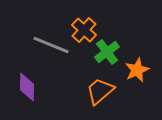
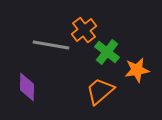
orange cross: rotated 10 degrees clockwise
gray line: rotated 12 degrees counterclockwise
green cross: rotated 15 degrees counterclockwise
orange star: rotated 15 degrees clockwise
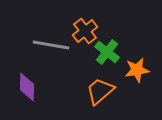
orange cross: moved 1 px right, 1 px down
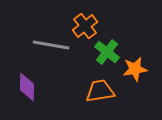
orange cross: moved 5 px up
orange star: moved 2 px left, 1 px up
orange trapezoid: rotated 32 degrees clockwise
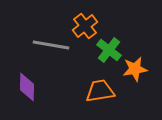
green cross: moved 2 px right, 2 px up
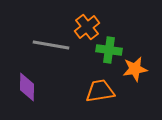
orange cross: moved 2 px right, 1 px down
green cross: rotated 30 degrees counterclockwise
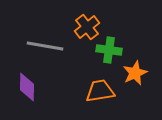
gray line: moved 6 px left, 1 px down
orange star: moved 4 px down; rotated 15 degrees counterclockwise
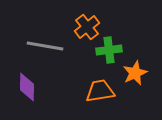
green cross: rotated 15 degrees counterclockwise
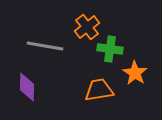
green cross: moved 1 px right, 1 px up; rotated 15 degrees clockwise
orange star: rotated 15 degrees counterclockwise
orange trapezoid: moved 1 px left, 1 px up
